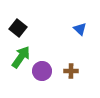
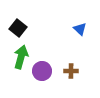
green arrow: rotated 20 degrees counterclockwise
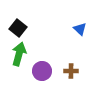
green arrow: moved 2 px left, 3 px up
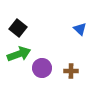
green arrow: rotated 55 degrees clockwise
purple circle: moved 3 px up
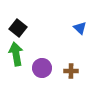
blue triangle: moved 1 px up
green arrow: moved 3 px left; rotated 80 degrees counterclockwise
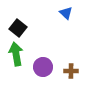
blue triangle: moved 14 px left, 15 px up
purple circle: moved 1 px right, 1 px up
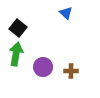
green arrow: rotated 20 degrees clockwise
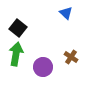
brown cross: moved 14 px up; rotated 32 degrees clockwise
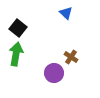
purple circle: moved 11 px right, 6 px down
